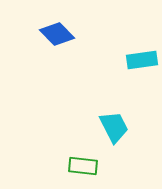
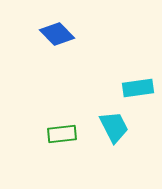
cyan rectangle: moved 4 px left, 28 px down
green rectangle: moved 21 px left, 32 px up; rotated 12 degrees counterclockwise
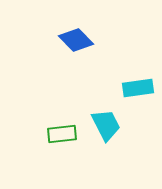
blue diamond: moved 19 px right, 6 px down
cyan trapezoid: moved 8 px left, 2 px up
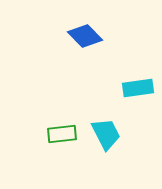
blue diamond: moved 9 px right, 4 px up
cyan trapezoid: moved 9 px down
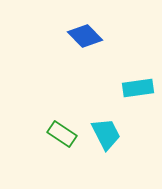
green rectangle: rotated 40 degrees clockwise
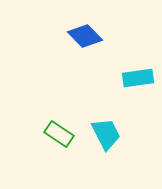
cyan rectangle: moved 10 px up
green rectangle: moved 3 px left
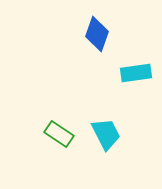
blue diamond: moved 12 px right, 2 px up; rotated 64 degrees clockwise
cyan rectangle: moved 2 px left, 5 px up
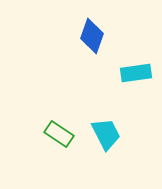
blue diamond: moved 5 px left, 2 px down
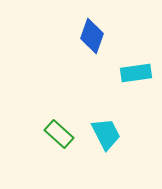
green rectangle: rotated 8 degrees clockwise
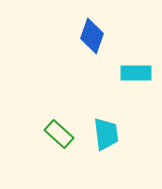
cyan rectangle: rotated 8 degrees clockwise
cyan trapezoid: rotated 20 degrees clockwise
